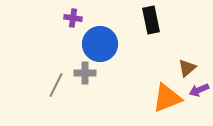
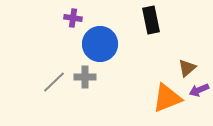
gray cross: moved 4 px down
gray line: moved 2 px left, 3 px up; rotated 20 degrees clockwise
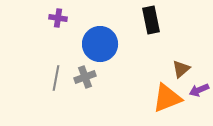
purple cross: moved 15 px left
brown triangle: moved 6 px left, 1 px down
gray cross: rotated 20 degrees counterclockwise
gray line: moved 2 px right, 4 px up; rotated 35 degrees counterclockwise
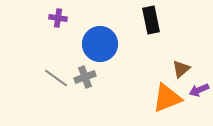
gray line: rotated 65 degrees counterclockwise
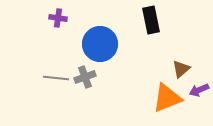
gray line: rotated 30 degrees counterclockwise
